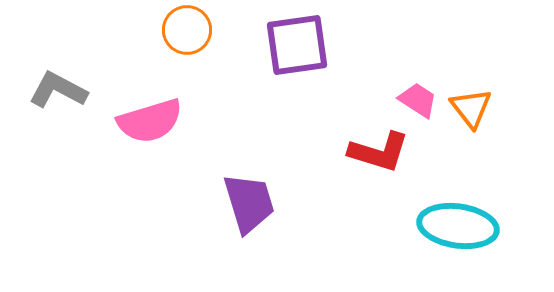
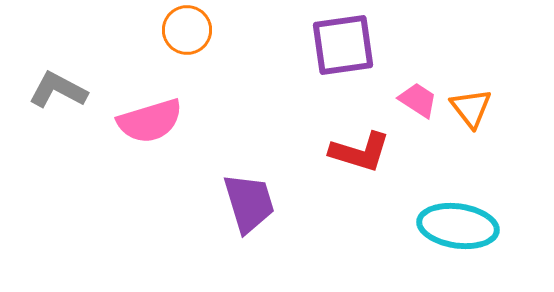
purple square: moved 46 px right
red L-shape: moved 19 px left
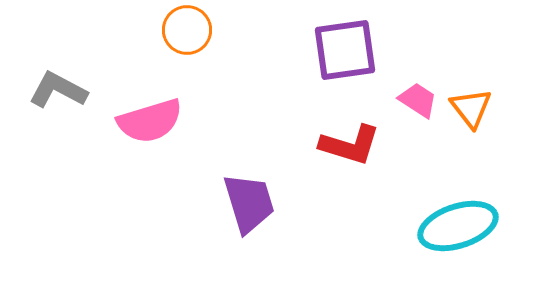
purple square: moved 2 px right, 5 px down
red L-shape: moved 10 px left, 7 px up
cyan ellipse: rotated 26 degrees counterclockwise
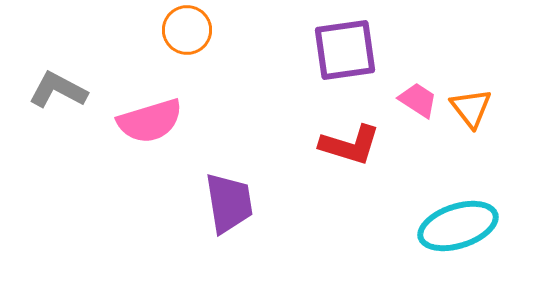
purple trapezoid: moved 20 px left; rotated 8 degrees clockwise
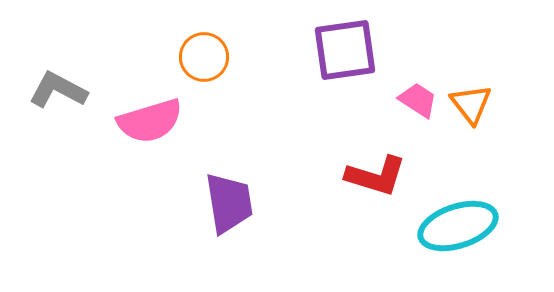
orange circle: moved 17 px right, 27 px down
orange triangle: moved 4 px up
red L-shape: moved 26 px right, 31 px down
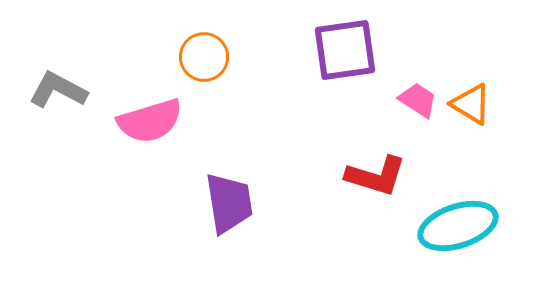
orange triangle: rotated 21 degrees counterclockwise
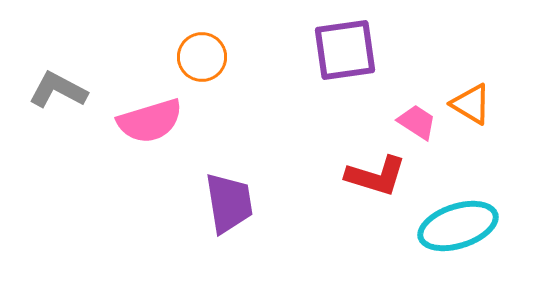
orange circle: moved 2 px left
pink trapezoid: moved 1 px left, 22 px down
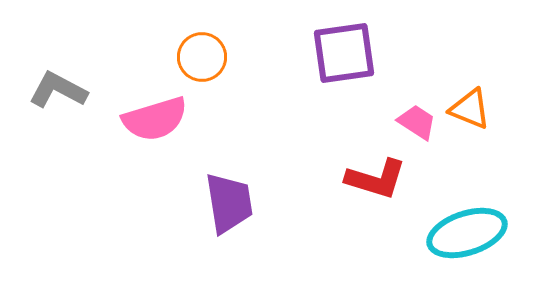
purple square: moved 1 px left, 3 px down
orange triangle: moved 1 px left, 5 px down; rotated 9 degrees counterclockwise
pink semicircle: moved 5 px right, 2 px up
red L-shape: moved 3 px down
cyan ellipse: moved 9 px right, 7 px down
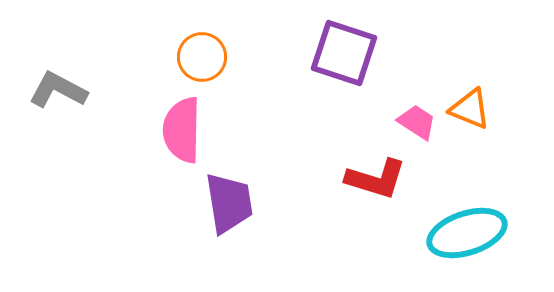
purple square: rotated 26 degrees clockwise
pink semicircle: moved 27 px right, 11 px down; rotated 108 degrees clockwise
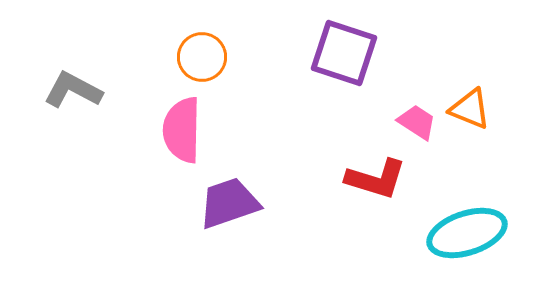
gray L-shape: moved 15 px right
purple trapezoid: rotated 100 degrees counterclockwise
